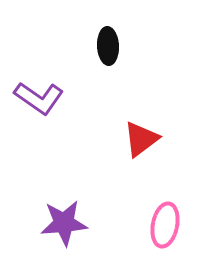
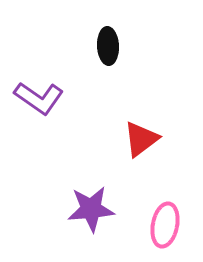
purple star: moved 27 px right, 14 px up
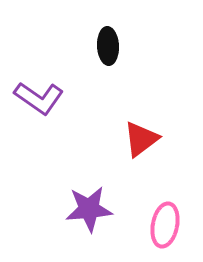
purple star: moved 2 px left
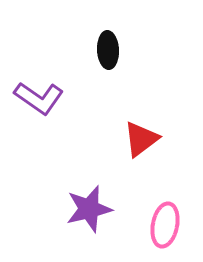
black ellipse: moved 4 px down
purple star: rotated 9 degrees counterclockwise
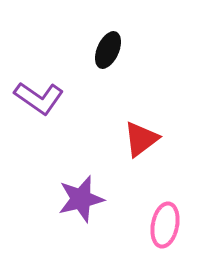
black ellipse: rotated 27 degrees clockwise
purple star: moved 8 px left, 10 px up
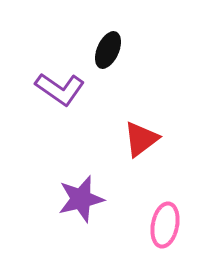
purple L-shape: moved 21 px right, 9 px up
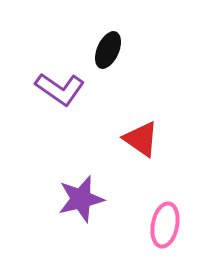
red triangle: rotated 48 degrees counterclockwise
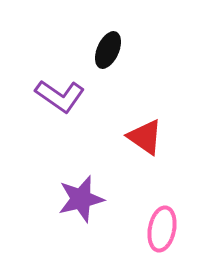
purple L-shape: moved 7 px down
red triangle: moved 4 px right, 2 px up
pink ellipse: moved 3 px left, 4 px down
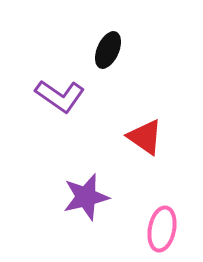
purple star: moved 5 px right, 2 px up
